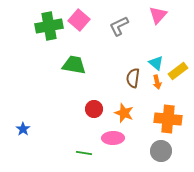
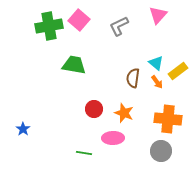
orange arrow: rotated 24 degrees counterclockwise
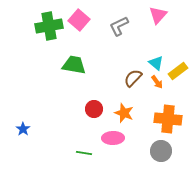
brown semicircle: rotated 36 degrees clockwise
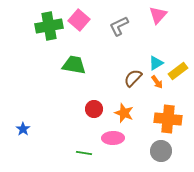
cyan triangle: rotated 49 degrees clockwise
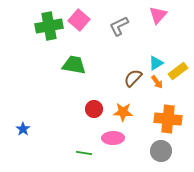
orange star: moved 1 px left, 1 px up; rotated 18 degrees counterclockwise
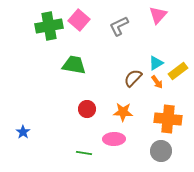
red circle: moved 7 px left
blue star: moved 3 px down
pink ellipse: moved 1 px right, 1 px down
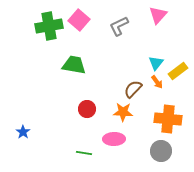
cyan triangle: rotated 21 degrees counterclockwise
brown semicircle: moved 11 px down
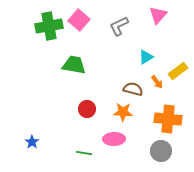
cyan triangle: moved 10 px left, 6 px up; rotated 21 degrees clockwise
brown semicircle: rotated 60 degrees clockwise
blue star: moved 9 px right, 10 px down
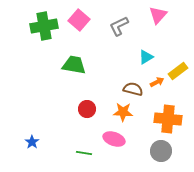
green cross: moved 5 px left
orange arrow: rotated 80 degrees counterclockwise
pink ellipse: rotated 20 degrees clockwise
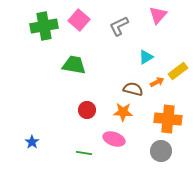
red circle: moved 1 px down
